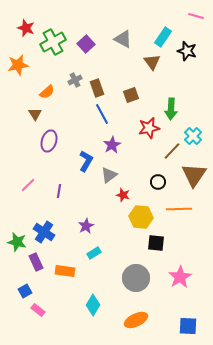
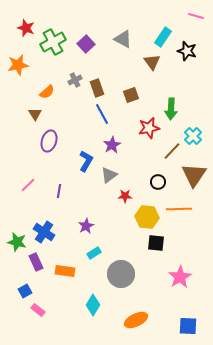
red star at (123, 195): moved 2 px right, 1 px down; rotated 16 degrees counterclockwise
yellow hexagon at (141, 217): moved 6 px right
gray circle at (136, 278): moved 15 px left, 4 px up
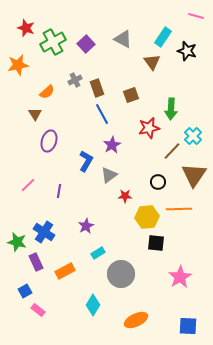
yellow hexagon at (147, 217): rotated 10 degrees counterclockwise
cyan rectangle at (94, 253): moved 4 px right
orange rectangle at (65, 271): rotated 36 degrees counterclockwise
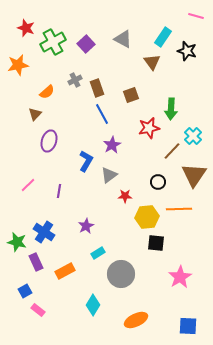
brown triangle at (35, 114): rotated 16 degrees clockwise
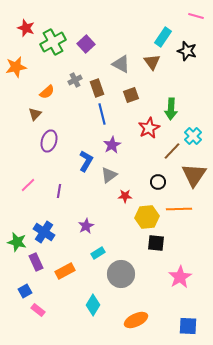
gray triangle at (123, 39): moved 2 px left, 25 px down
orange star at (18, 65): moved 2 px left, 2 px down
blue line at (102, 114): rotated 15 degrees clockwise
red star at (149, 128): rotated 15 degrees counterclockwise
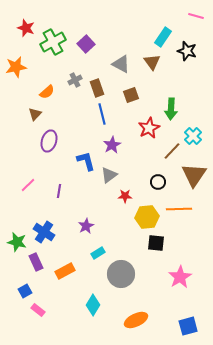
blue L-shape at (86, 161): rotated 45 degrees counterclockwise
blue square at (188, 326): rotated 18 degrees counterclockwise
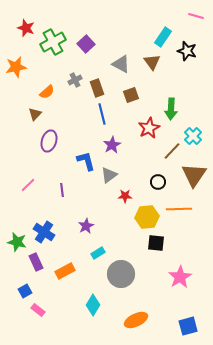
purple line at (59, 191): moved 3 px right, 1 px up; rotated 16 degrees counterclockwise
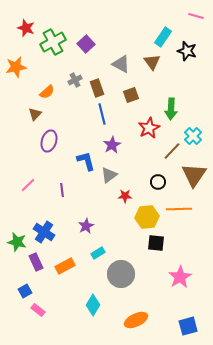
orange rectangle at (65, 271): moved 5 px up
